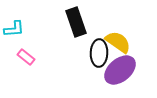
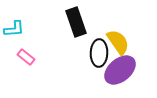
yellow semicircle: rotated 20 degrees clockwise
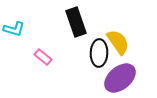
cyan L-shape: rotated 20 degrees clockwise
pink rectangle: moved 17 px right
purple ellipse: moved 8 px down
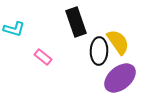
black ellipse: moved 2 px up
